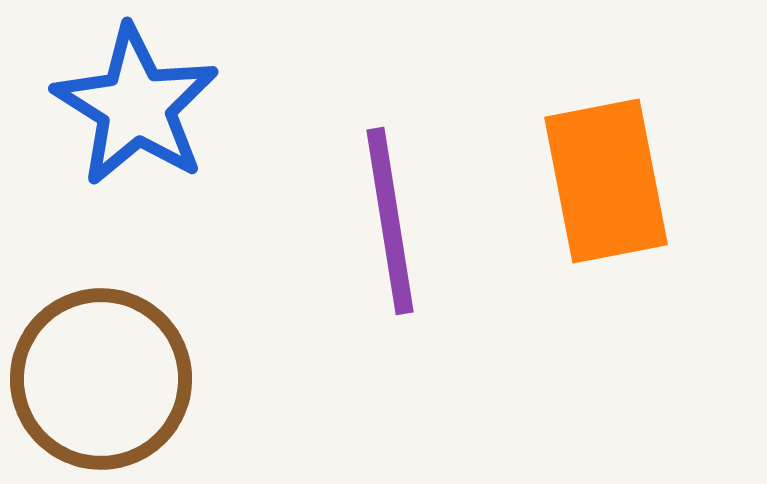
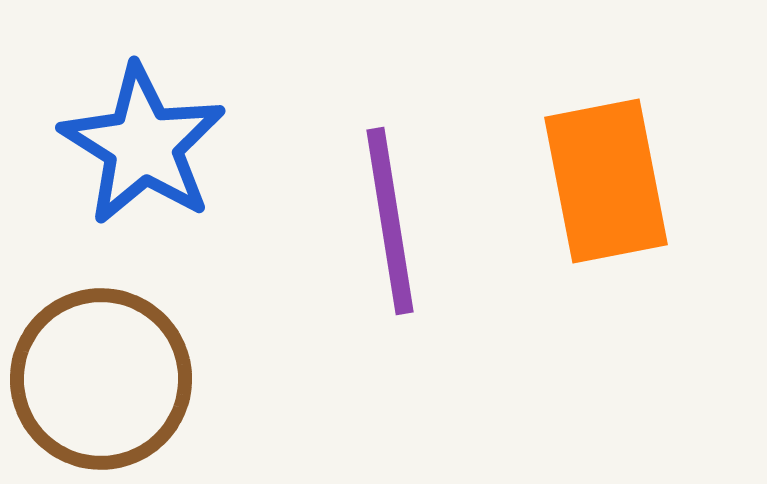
blue star: moved 7 px right, 39 px down
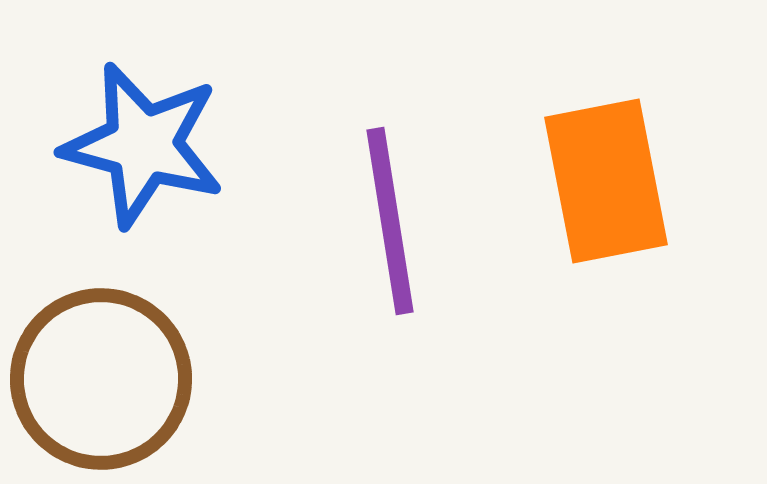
blue star: rotated 17 degrees counterclockwise
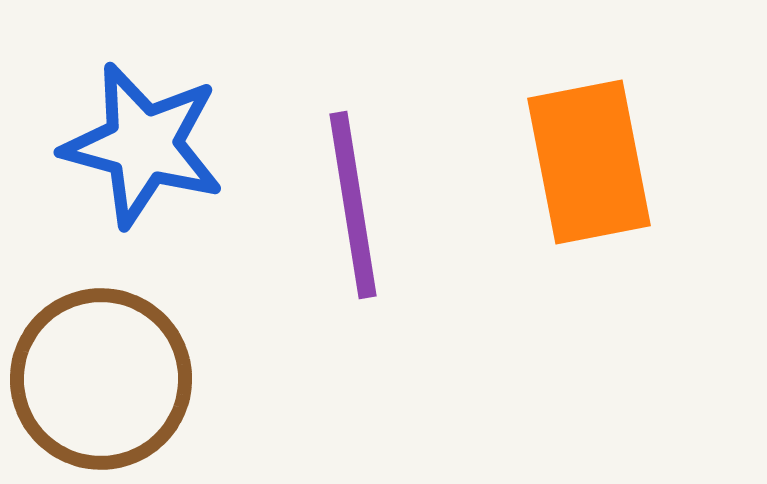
orange rectangle: moved 17 px left, 19 px up
purple line: moved 37 px left, 16 px up
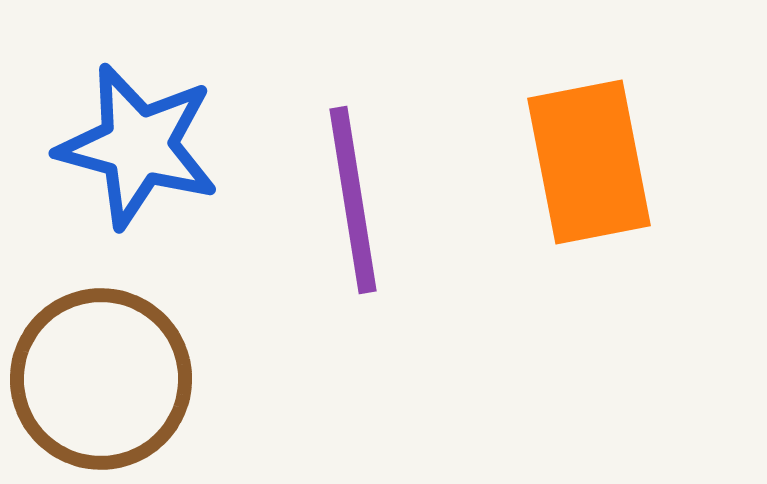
blue star: moved 5 px left, 1 px down
purple line: moved 5 px up
